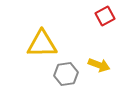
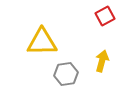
yellow triangle: moved 2 px up
yellow arrow: moved 3 px right, 4 px up; rotated 95 degrees counterclockwise
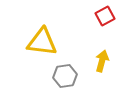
yellow triangle: rotated 8 degrees clockwise
gray hexagon: moved 1 px left, 2 px down
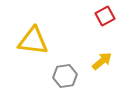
yellow triangle: moved 9 px left, 1 px up
yellow arrow: rotated 35 degrees clockwise
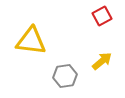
red square: moved 3 px left
yellow triangle: moved 2 px left
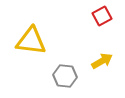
yellow arrow: rotated 10 degrees clockwise
gray hexagon: rotated 15 degrees clockwise
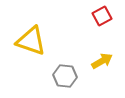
yellow triangle: rotated 12 degrees clockwise
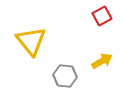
yellow triangle: rotated 32 degrees clockwise
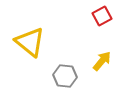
yellow triangle: moved 1 px left, 1 px down; rotated 12 degrees counterclockwise
yellow arrow: rotated 20 degrees counterclockwise
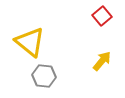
red square: rotated 12 degrees counterclockwise
gray hexagon: moved 21 px left
